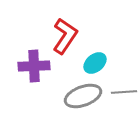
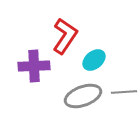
cyan ellipse: moved 1 px left, 3 px up
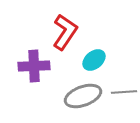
red L-shape: moved 4 px up
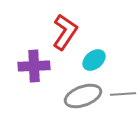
gray line: moved 1 px left, 2 px down
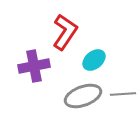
purple cross: rotated 8 degrees counterclockwise
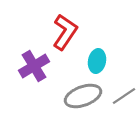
cyan ellipse: moved 3 px right, 1 px down; rotated 40 degrees counterclockwise
purple cross: rotated 20 degrees counterclockwise
gray line: moved 1 px right, 2 px down; rotated 30 degrees counterclockwise
